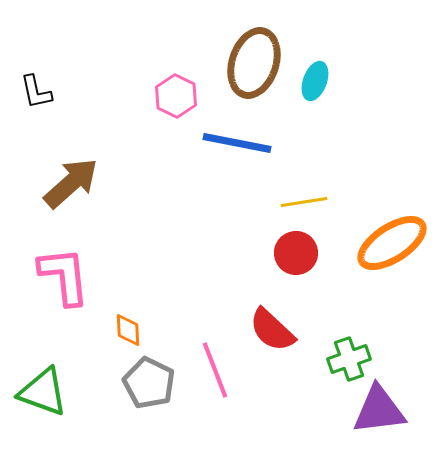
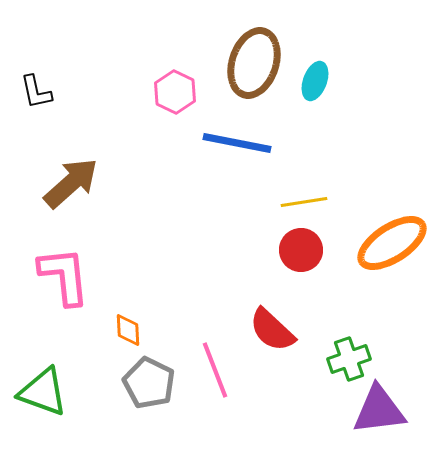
pink hexagon: moved 1 px left, 4 px up
red circle: moved 5 px right, 3 px up
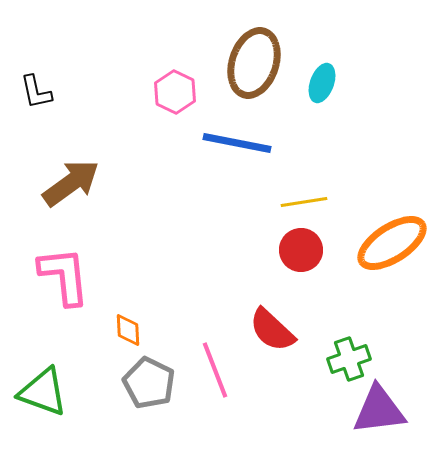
cyan ellipse: moved 7 px right, 2 px down
brown arrow: rotated 6 degrees clockwise
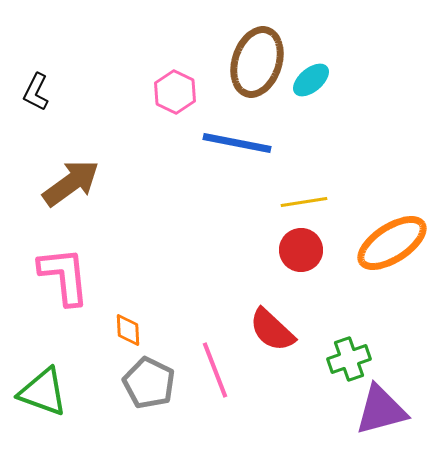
brown ellipse: moved 3 px right, 1 px up
cyan ellipse: moved 11 px left, 3 px up; rotated 30 degrees clockwise
black L-shape: rotated 39 degrees clockwise
purple triangle: moved 2 px right; rotated 8 degrees counterclockwise
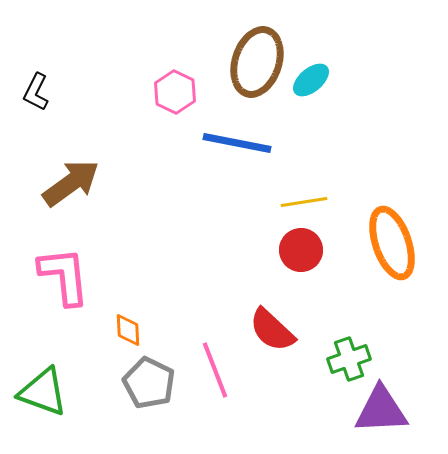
orange ellipse: rotated 76 degrees counterclockwise
purple triangle: rotated 12 degrees clockwise
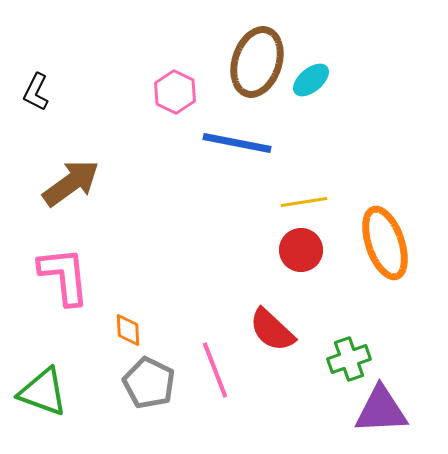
orange ellipse: moved 7 px left
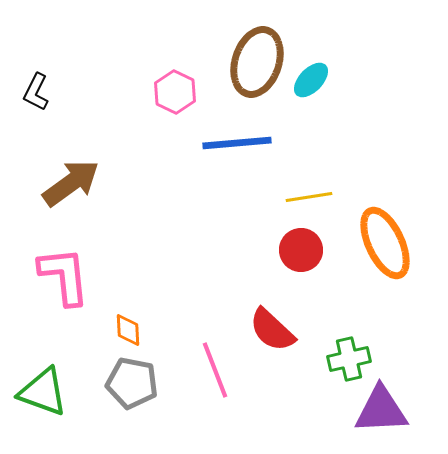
cyan ellipse: rotated 6 degrees counterclockwise
blue line: rotated 16 degrees counterclockwise
yellow line: moved 5 px right, 5 px up
orange ellipse: rotated 6 degrees counterclockwise
green cross: rotated 6 degrees clockwise
gray pentagon: moved 17 px left; rotated 15 degrees counterclockwise
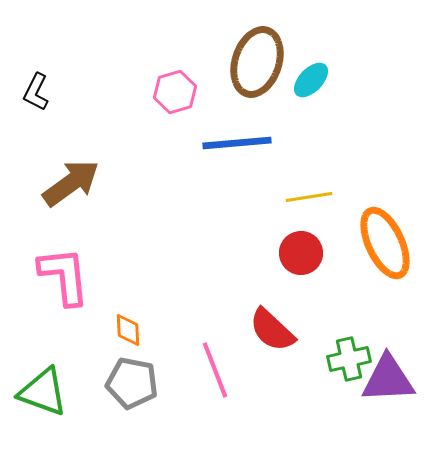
pink hexagon: rotated 18 degrees clockwise
red circle: moved 3 px down
purple triangle: moved 7 px right, 31 px up
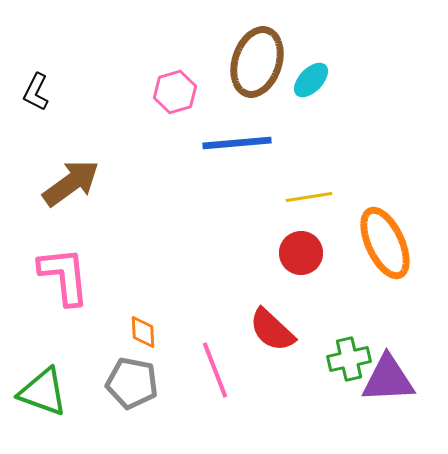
orange diamond: moved 15 px right, 2 px down
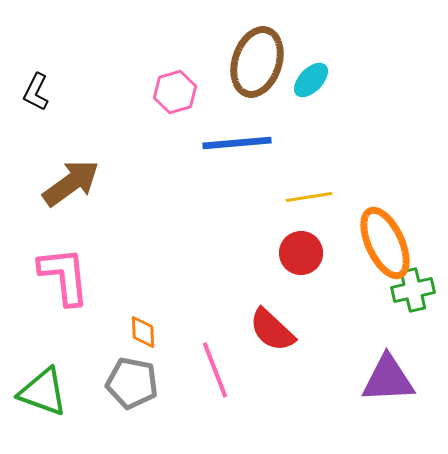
green cross: moved 64 px right, 69 px up
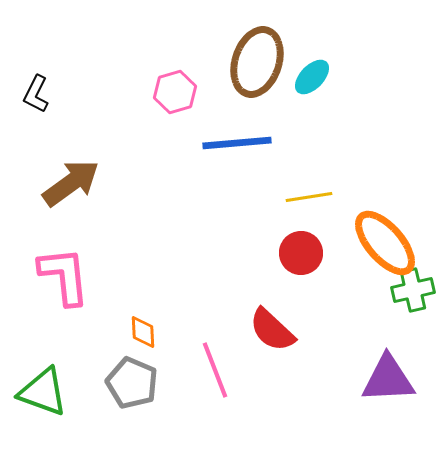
cyan ellipse: moved 1 px right, 3 px up
black L-shape: moved 2 px down
orange ellipse: rotated 16 degrees counterclockwise
gray pentagon: rotated 12 degrees clockwise
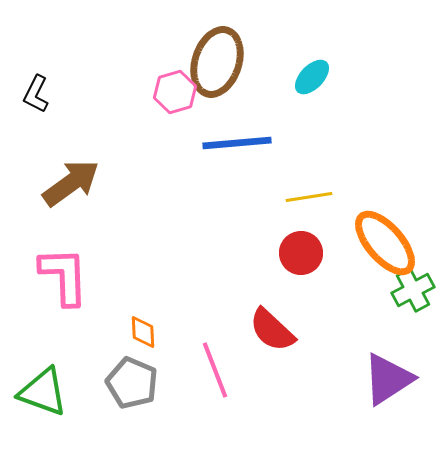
brown ellipse: moved 40 px left
pink L-shape: rotated 4 degrees clockwise
green cross: rotated 15 degrees counterclockwise
purple triangle: rotated 30 degrees counterclockwise
